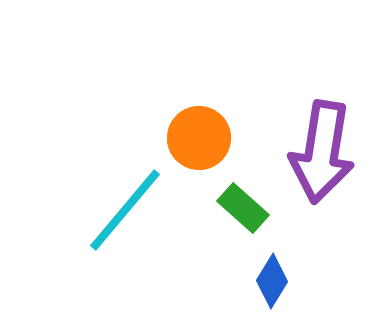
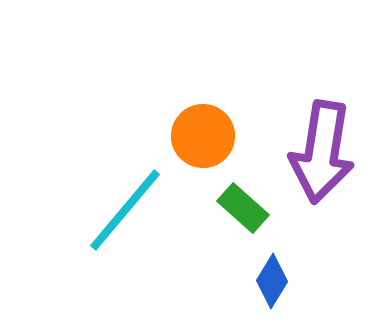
orange circle: moved 4 px right, 2 px up
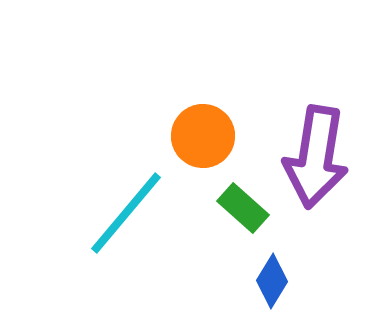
purple arrow: moved 6 px left, 5 px down
cyan line: moved 1 px right, 3 px down
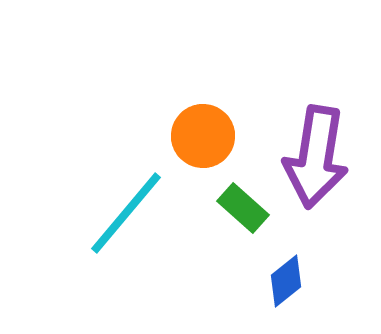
blue diamond: moved 14 px right; rotated 20 degrees clockwise
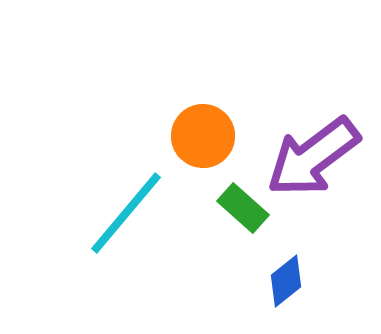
purple arrow: moved 3 px left; rotated 44 degrees clockwise
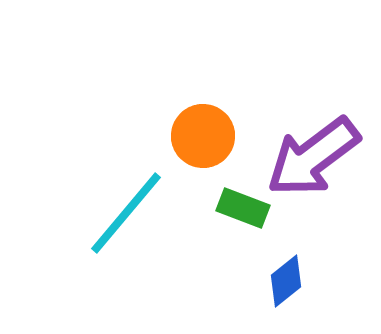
green rectangle: rotated 21 degrees counterclockwise
